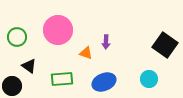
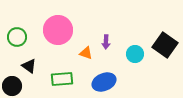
cyan circle: moved 14 px left, 25 px up
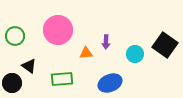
green circle: moved 2 px left, 1 px up
orange triangle: rotated 24 degrees counterclockwise
blue ellipse: moved 6 px right, 1 px down
black circle: moved 3 px up
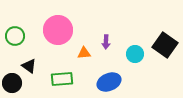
orange triangle: moved 2 px left
blue ellipse: moved 1 px left, 1 px up
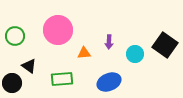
purple arrow: moved 3 px right
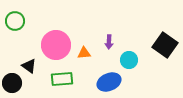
pink circle: moved 2 px left, 15 px down
green circle: moved 15 px up
cyan circle: moved 6 px left, 6 px down
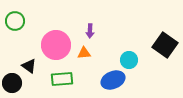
purple arrow: moved 19 px left, 11 px up
blue ellipse: moved 4 px right, 2 px up
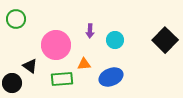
green circle: moved 1 px right, 2 px up
black square: moved 5 px up; rotated 10 degrees clockwise
orange triangle: moved 11 px down
cyan circle: moved 14 px left, 20 px up
black triangle: moved 1 px right
blue ellipse: moved 2 px left, 3 px up
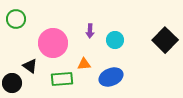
pink circle: moved 3 px left, 2 px up
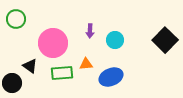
orange triangle: moved 2 px right
green rectangle: moved 6 px up
